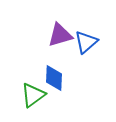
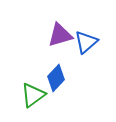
blue diamond: moved 2 px right; rotated 40 degrees clockwise
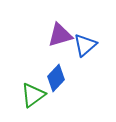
blue triangle: moved 1 px left, 3 px down
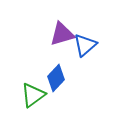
purple triangle: moved 2 px right, 1 px up
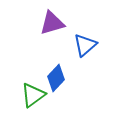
purple triangle: moved 10 px left, 11 px up
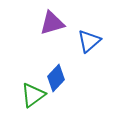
blue triangle: moved 4 px right, 4 px up
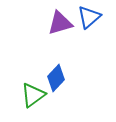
purple triangle: moved 8 px right
blue triangle: moved 24 px up
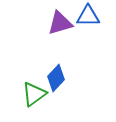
blue triangle: moved 1 px left, 1 px up; rotated 40 degrees clockwise
green triangle: moved 1 px right, 1 px up
